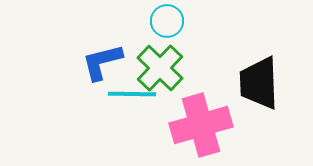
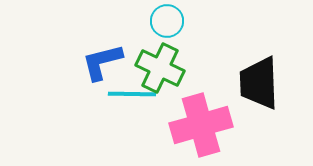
green cross: rotated 18 degrees counterclockwise
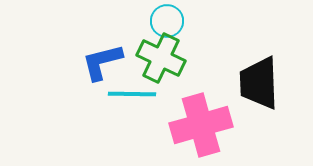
green cross: moved 1 px right, 10 px up
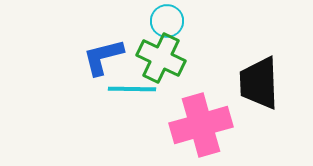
blue L-shape: moved 1 px right, 5 px up
cyan line: moved 5 px up
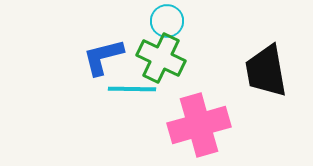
black trapezoid: moved 7 px right, 12 px up; rotated 8 degrees counterclockwise
pink cross: moved 2 px left
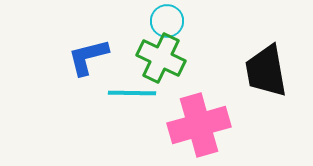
blue L-shape: moved 15 px left
cyan line: moved 4 px down
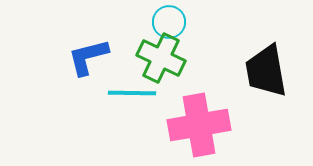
cyan circle: moved 2 px right, 1 px down
pink cross: rotated 6 degrees clockwise
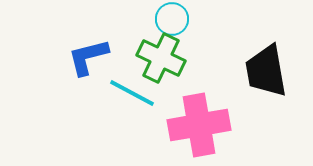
cyan circle: moved 3 px right, 3 px up
cyan line: rotated 27 degrees clockwise
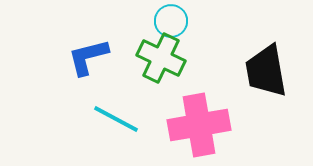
cyan circle: moved 1 px left, 2 px down
cyan line: moved 16 px left, 26 px down
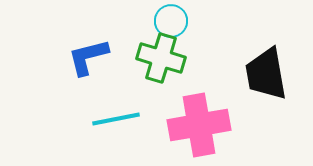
green cross: rotated 9 degrees counterclockwise
black trapezoid: moved 3 px down
cyan line: rotated 39 degrees counterclockwise
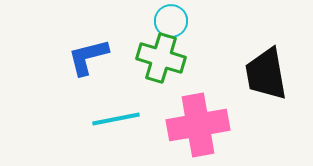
pink cross: moved 1 px left
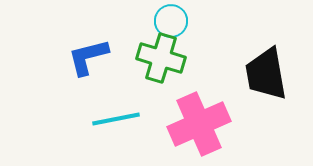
pink cross: moved 1 px right, 1 px up; rotated 14 degrees counterclockwise
